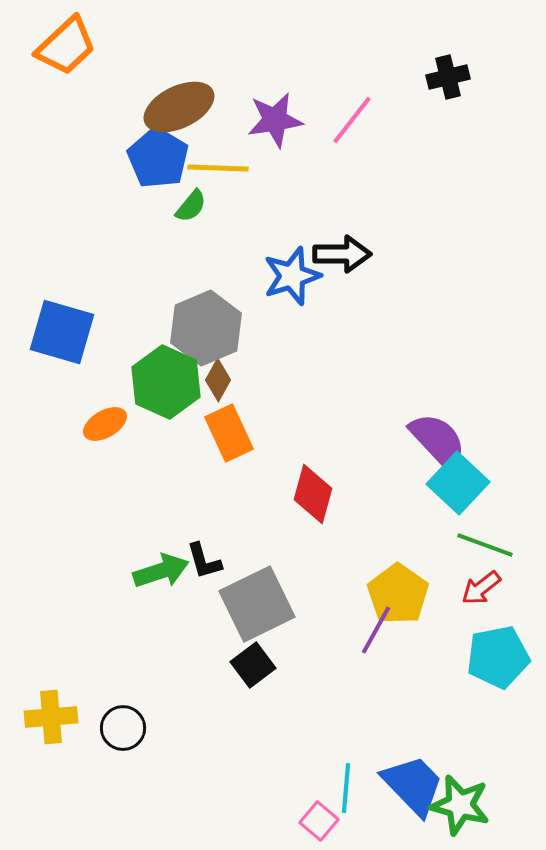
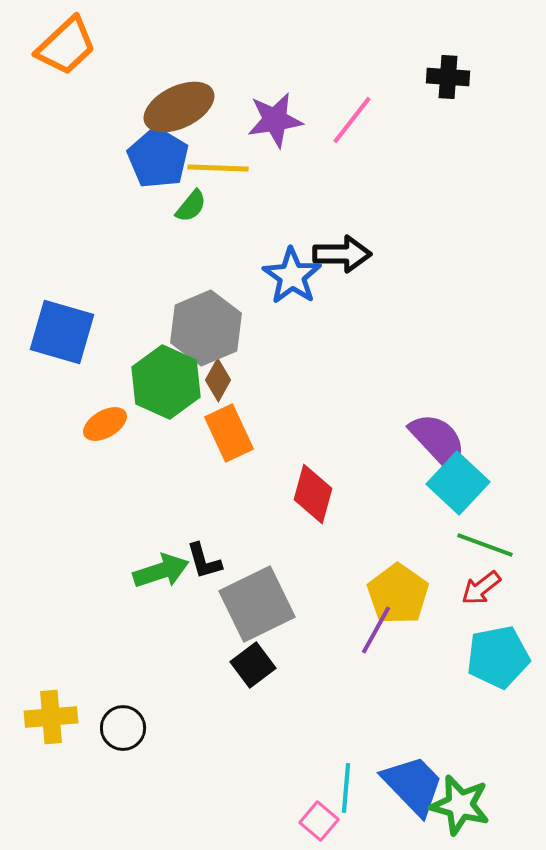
black cross: rotated 18 degrees clockwise
blue star: rotated 20 degrees counterclockwise
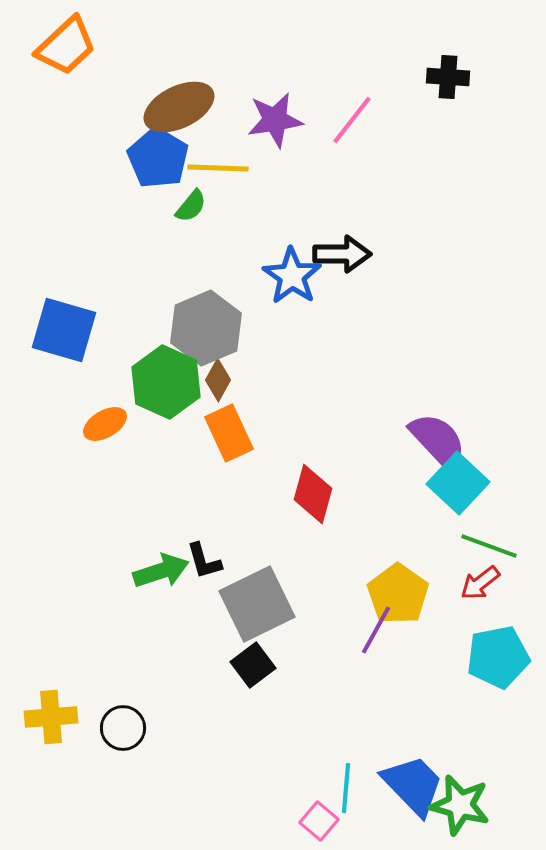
blue square: moved 2 px right, 2 px up
green line: moved 4 px right, 1 px down
red arrow: moved 1 px left, 5 px up
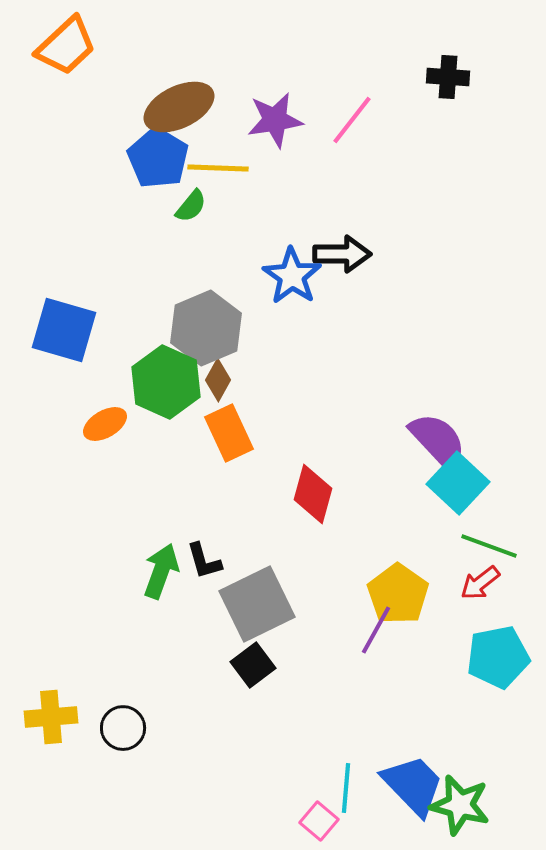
green arrow: rotated 52 degrees counterclockwise
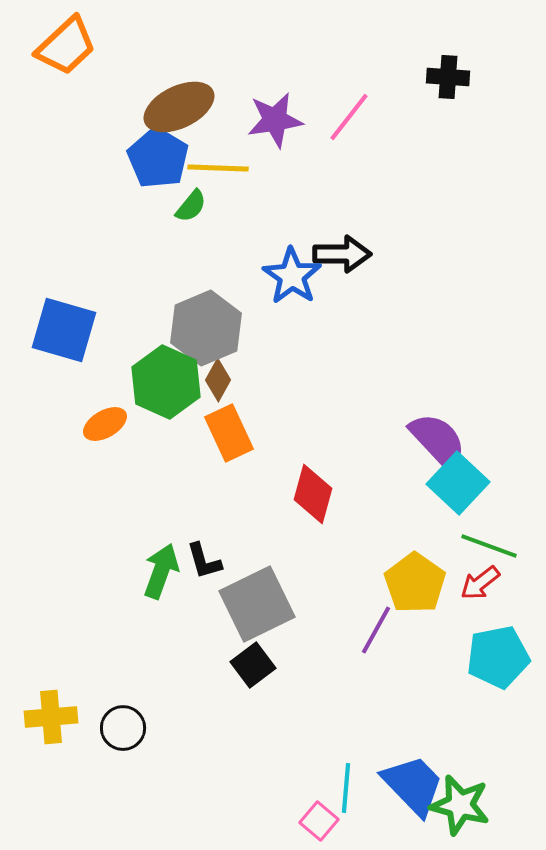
pink line: moved 3 px left, 3 px up
yellow pentagon: moved 17 px right, 11 px up
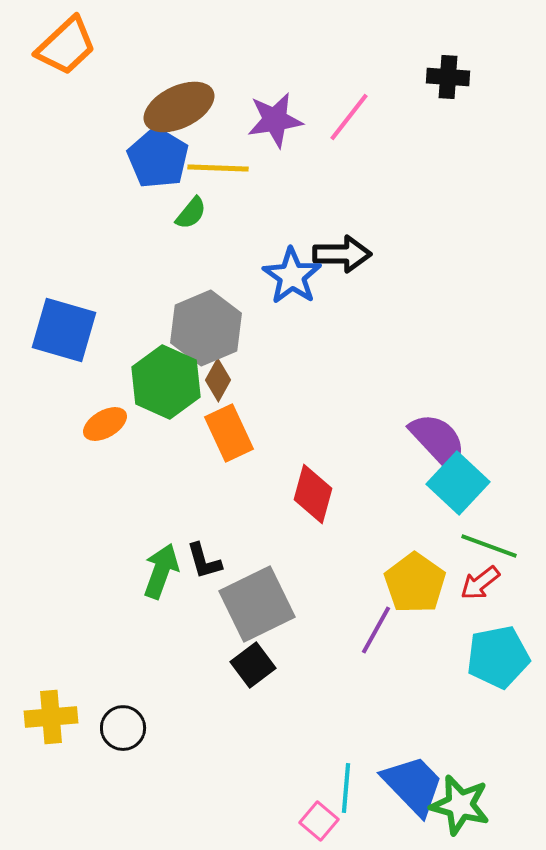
green semicircle: moved 7 px down
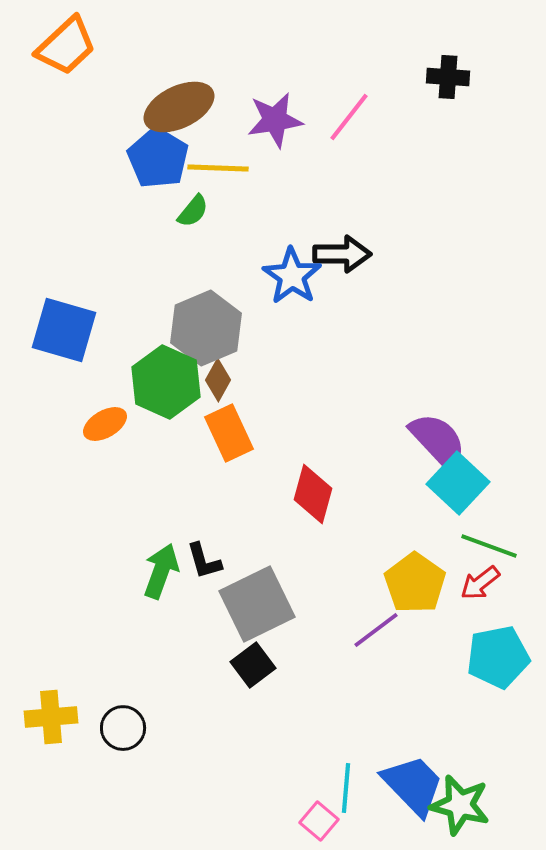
green semicircle: moved 2 px right, 2 px up
purple line: rotated 24 degrees clockwise
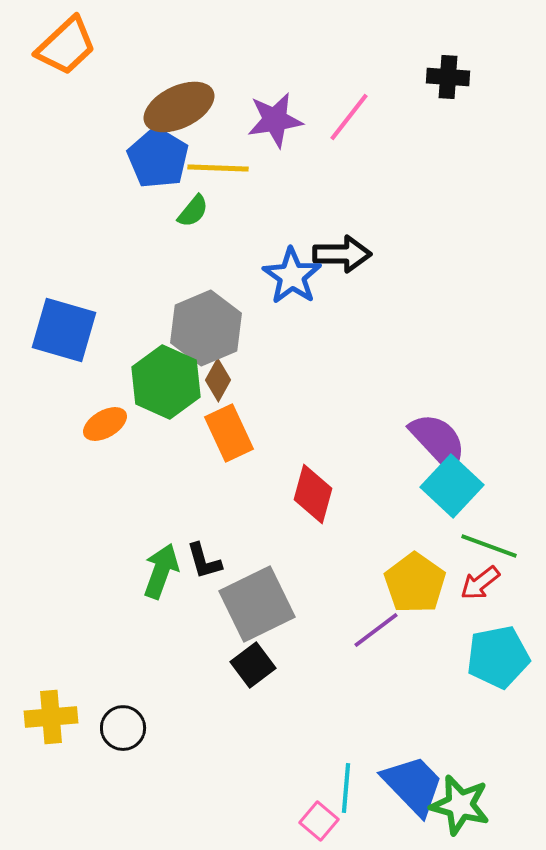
cyan square: moved 6 px left, 3 px down
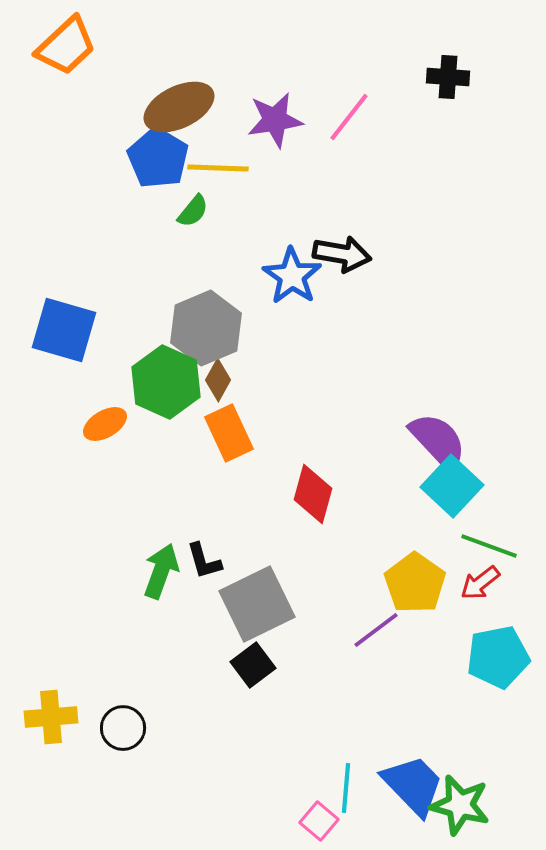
black arrow: rotated 10 degrees clockwise
